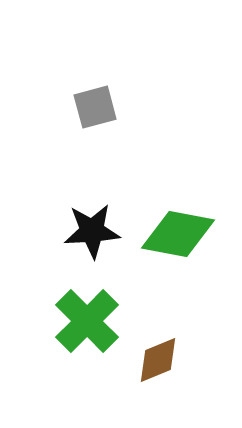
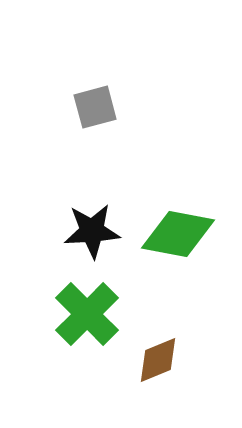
green cross: moved 7 px up
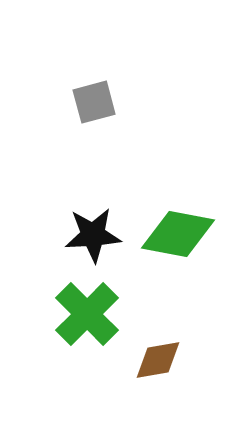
gray square: moved 1 px left, 5 px up
black star: moved 1 px right, 4 px down
brown diamond: rotated 12 degrees clockwise
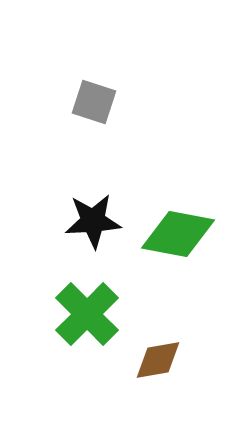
gray square: rotated 33 degrees clockwise
black star: moved 14 px up
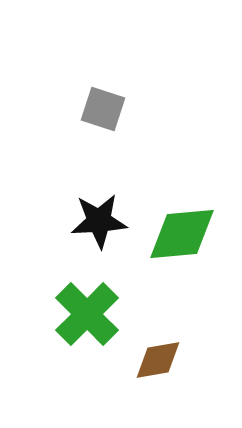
gray square: moved 9 px right, 7 px down
black star: moved 6 px right
green diamond: moved 4 px right; rotated 16 degrees counterclockwise
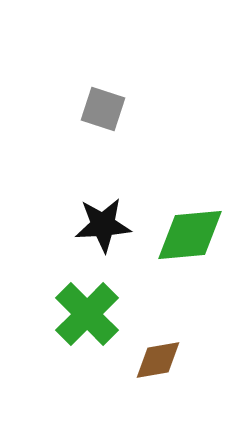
black star: moved 4 px right, 4 px down
green diamond: moved 8 px right, 1 px down
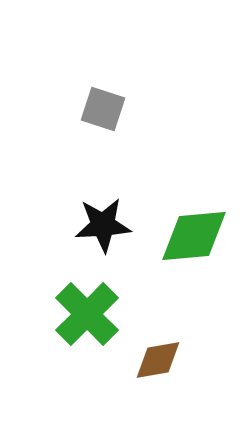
green diamond: moved 4 px right, 1 px down
